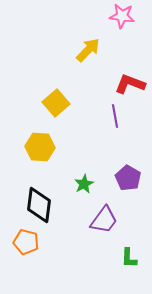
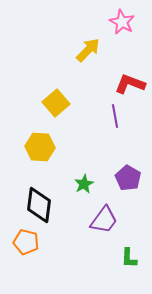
pink star: moved 6 px down; rotated 20 degrees clockwise
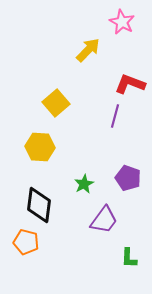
purple line: rotated 25 degrees clockwise
purple pentagon: rotated 10 degrees counterclockwise
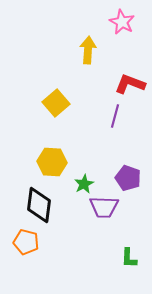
yellow arrow: rotated 40 degrees counterclockwise
yellow hexagon: moved 12 px right, 15 px down
purple trapezoid: moved 13 px up; rotated 56 degrees clockwise
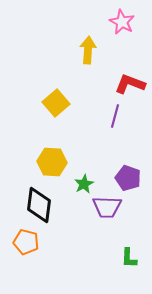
purple trapezoid: moved 3 px right
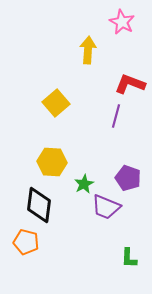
purple line: moved 1 px right
purple trapezoid: moved 1 px left; rotated 20 degrees clockwise
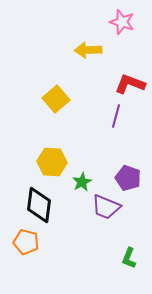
pink star: rotated 10 degrees counterclockwise
yellow arrow: rotated 96 degrees counterclockwise
yellow square: moved 4 px up
green star: moved 2 px left, 2 px up
green L-shape: rotated 20 degrees clockwise
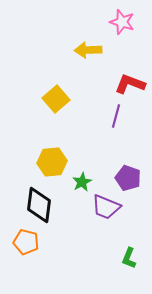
yellow hexagon: rotated 8 degrees counterclockwise
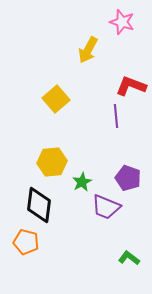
yellow arrow: rotated 60 degrees counterclockwise
red L-shape: moved 1 px right, 2 px down
purple line: rotated 20 degrees counterclockwise
green L-shape: rotated 105 degrees clockwise
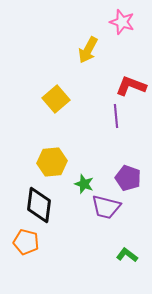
green star: moved 2 px right, 2 px down; rotated 24 degrees counterclockwise
purple trapezoid: rotated 8 degrees counterclockwise
green L-shape: moved 2 px left, 3 px up
